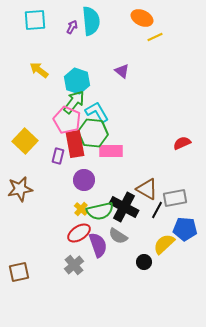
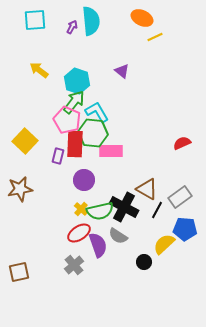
red rectangle: rotated 12 degrees clockwise
gray rectangle: moved 5 px right, 1 px up; rotated 25 degrees counterclockwise
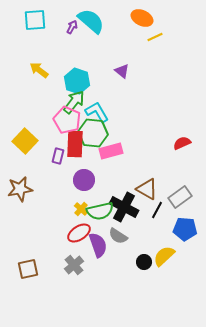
cyan semicircle: rotated 44 degrees counterclockwise
pink rectangle: rotated 15 degrees counterclockwise
yellow semicircle: moved 12 px down
brown square: moved 9 px right, 3 px up
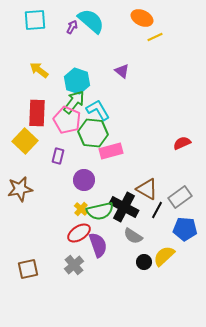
cyan L-shape: moved 1 px right, 2 px up
red rectangle: moved 38 px left, 31 px up
gray semicircle: moved 15 px right
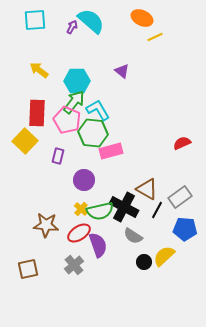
cyan hexagon: rotated 20 degrees counterclockwise
brown star: moved 26 px right, 36 px down; rotated 15 degrees clockwise
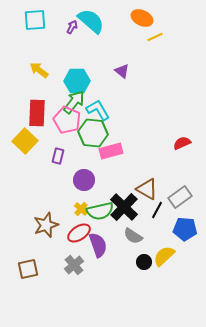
black cross: rotated 16 degrees clockwise
brown star: rotated 25 degrees counterclockwise
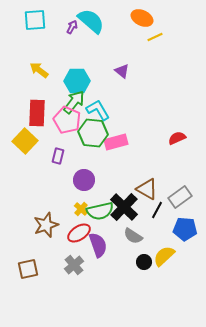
red semicircle: moved 5 px left, 5 px up
pink rectangle: moved 5 px right, 9 px up
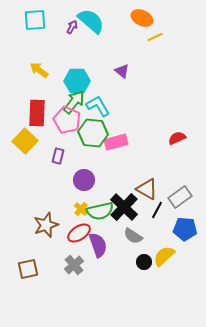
cyan L-shape: moved 4 px up
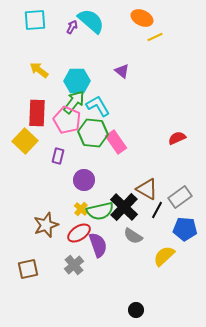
pink rectangle: rotated 70 degrees clockwise
black circle: moved 8 px left, 48 px down
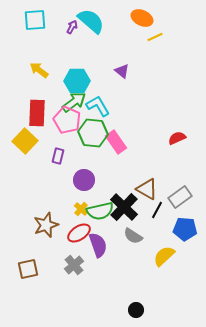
green arrow: rotated 15 degrees clockwise
